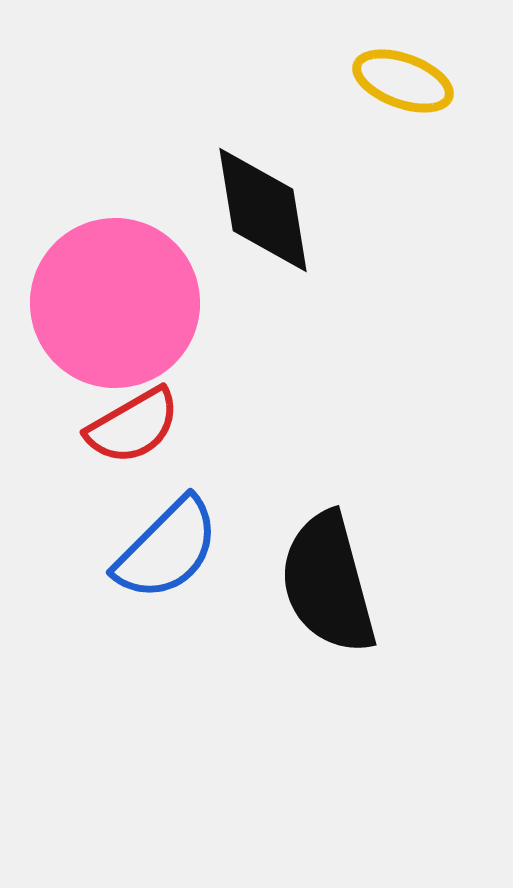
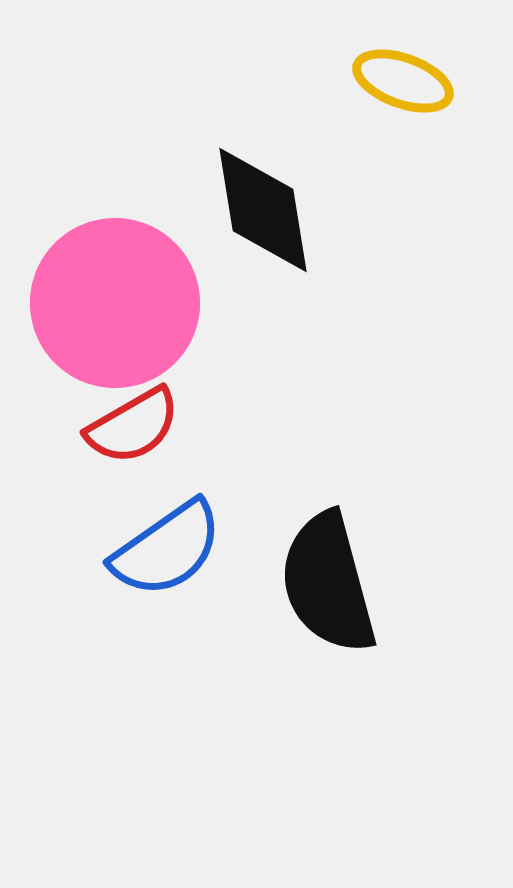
blue semicircle: rotated 10 degrees clockwise
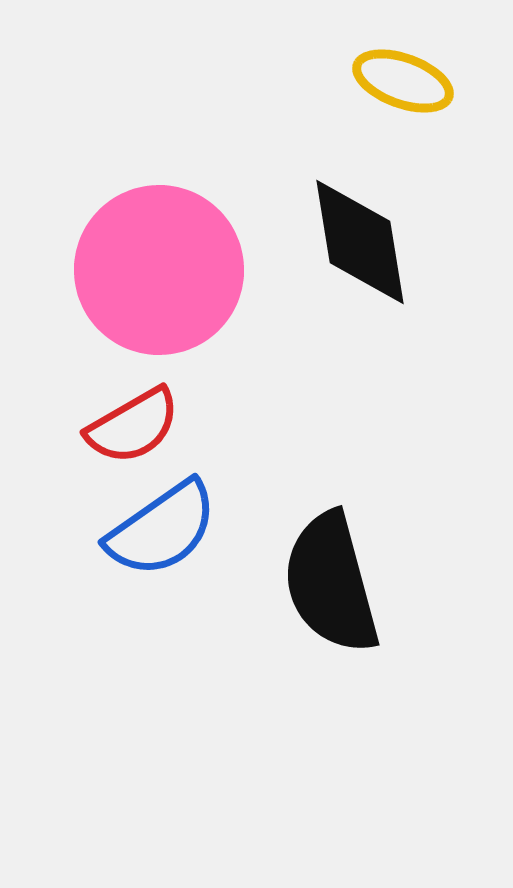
black diamond: moved 97 px right, 32 px down
pink circle: moved 44 px right, 33 px up
blue semicircle: moved 5 px left, 20 px up
black semicircle: moved 3 px right
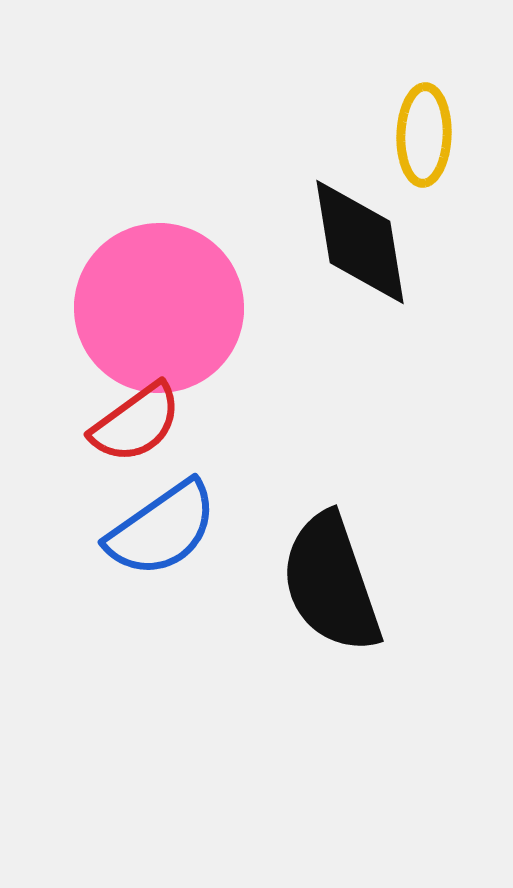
yellow ellipse: moved 21 px right, 54 px down; rotated 72 degrees clockwise
pink circle: moved 38 px down
red semicircle: moved 3 px right, 3 px up; rotated 6 degrees counterclockwise
black semicircle: rotated 4 degrees counterclockwise
